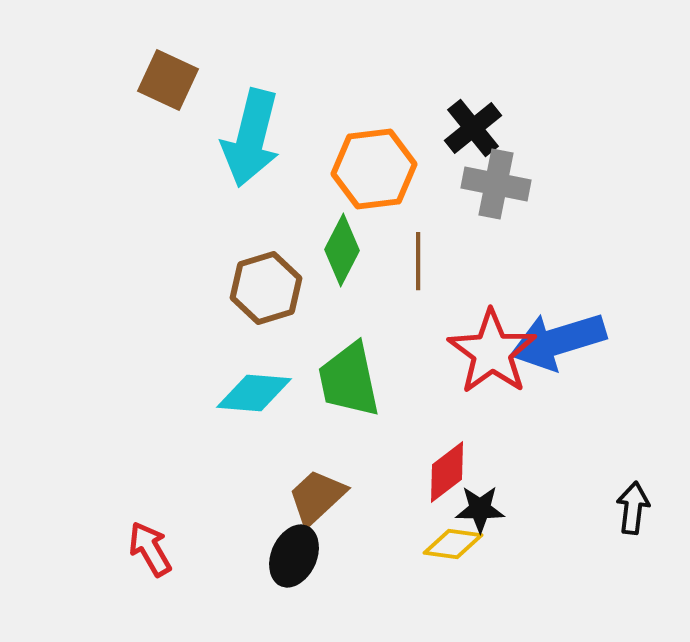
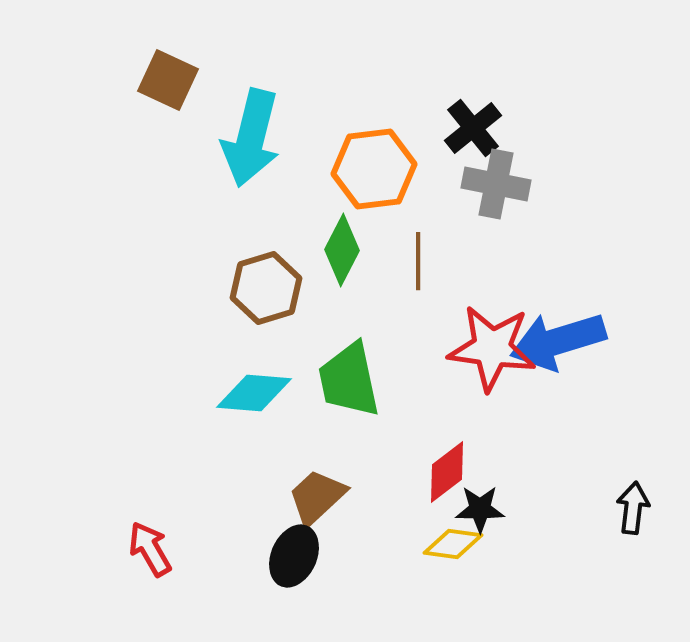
red star: moved 4 px up; rotated 28 degrees counterclockwise
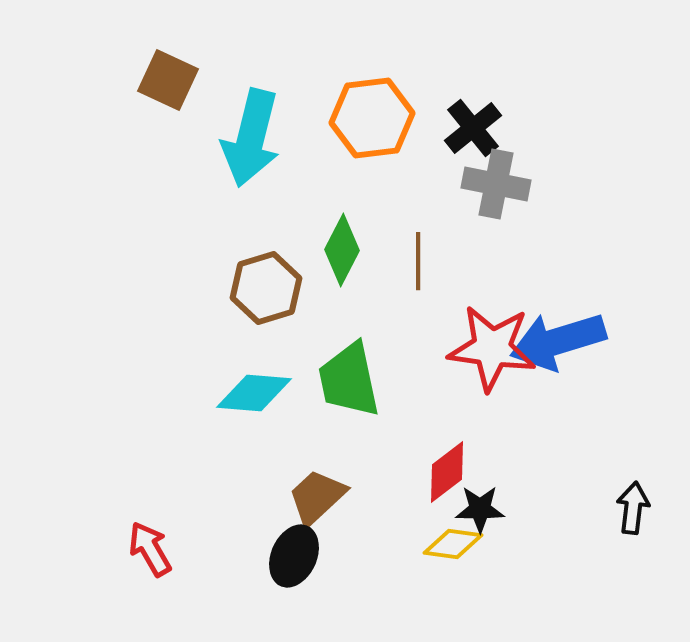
orange hexagon: moved 2 px left, 51 px up
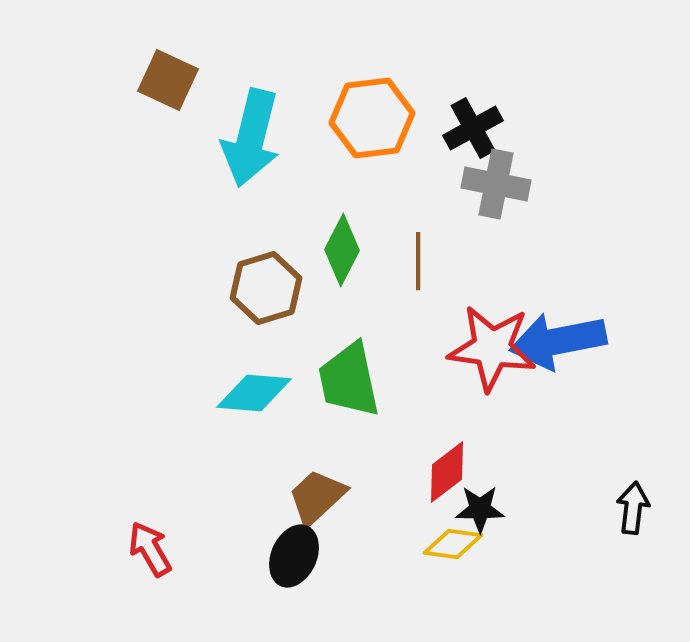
black cross: rotated 10 degrees clockwise
blue arrow: rotated 6 degrees clockwise
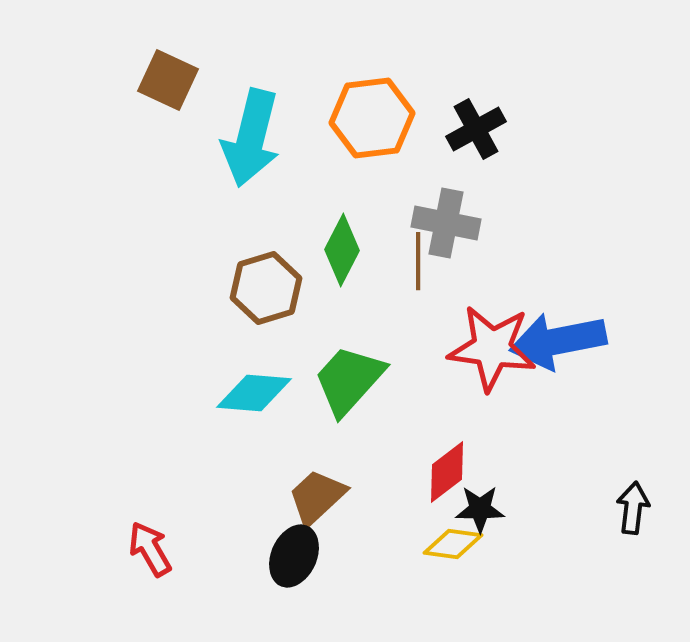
black cross: moved 3 px right, 1 px down
gray cross: moved 50 px left, 39 px down
green trapezoid: rotated 54 degrees clockwise
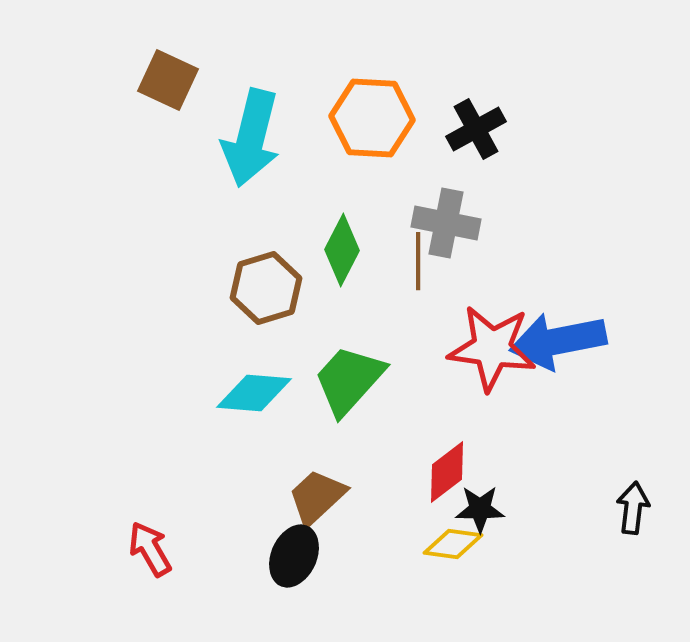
orange hexagon: rotated 10 degrees clockwise
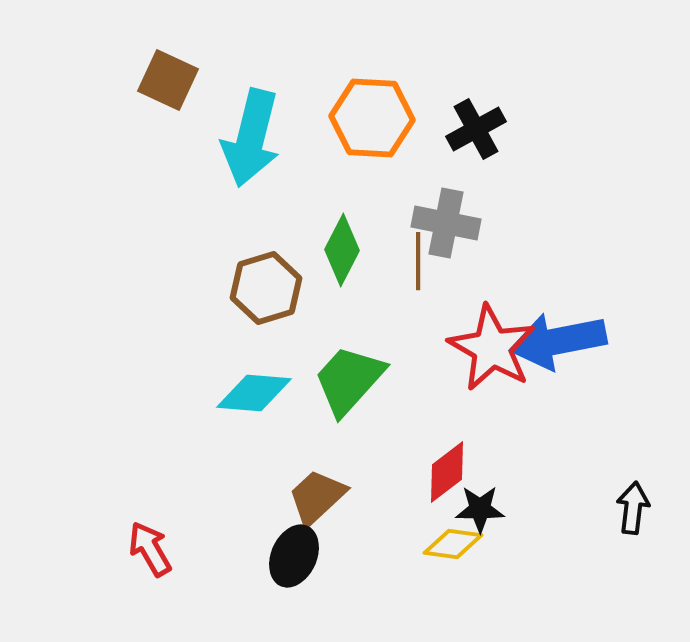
red star: rotated 22 degrees clockwise
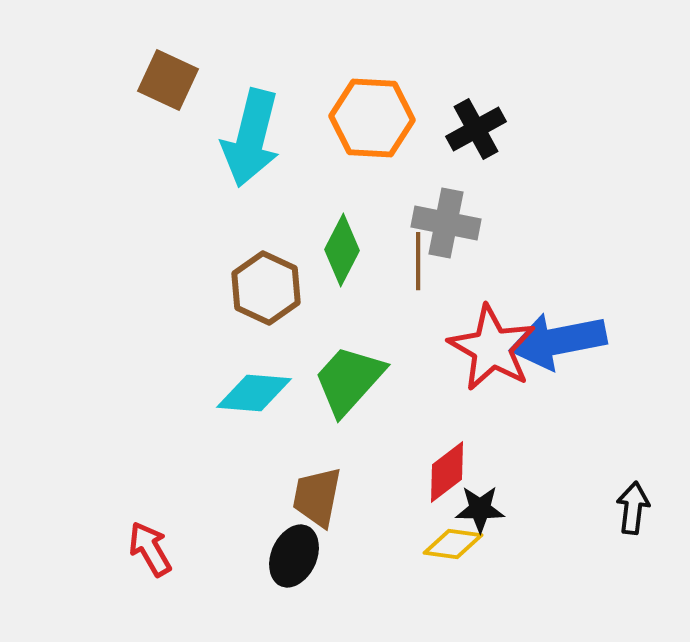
brown hexagon: rotated 18 degrees counterclockwise
brown trapezoid: rotated 36 degrees counterclockwise
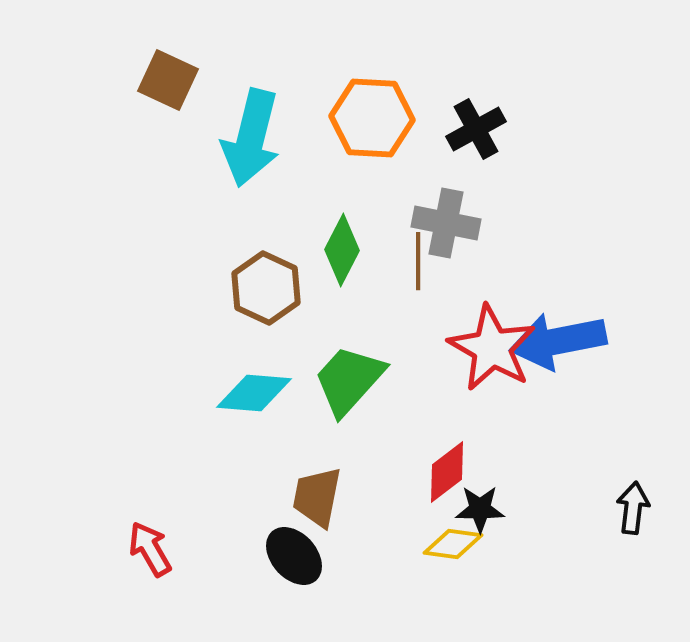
black ellipse: rotated 66 degrees counterclockwise
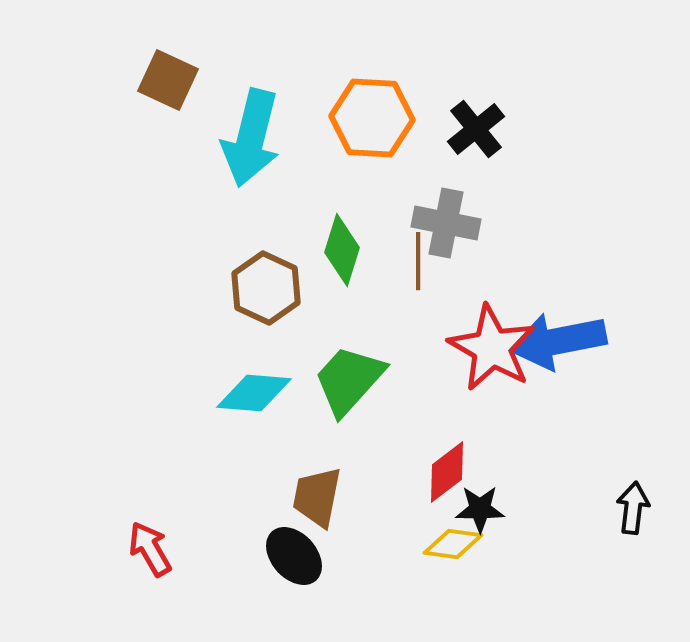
black cross: rotated 10 degrees counterclockwise
green diamond: rotated 10 degrees counterclockwise
